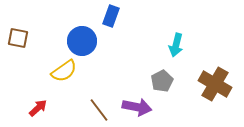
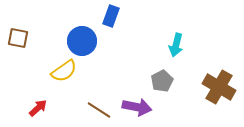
brown cross: moved 4 px right, 3 px down
brown line: rotated 20 degrees counterclockwise
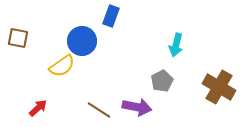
yellow semicircle: moved 2 px left, 5 px up
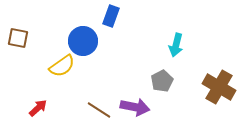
blue circle: moved 1 px right
purple arrow: moved 2 px left
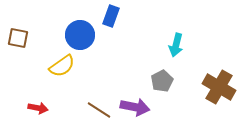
blue circle: moved 3 px left, 6 px up
red arrow: rotated 54 degrees clockwise
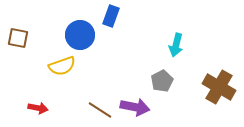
yellow semicircle: rotated 16 degrees clockwise
brown line: moved 1 px right
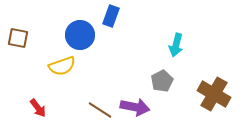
brown cross: moved 5 px left, 7 px down
red arrow: rotated 42 degrees clockwise
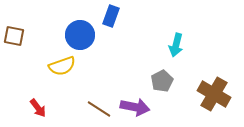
brown square: moved 4 px left, 2 px up
brown line: moved 1 px left, 1 px up
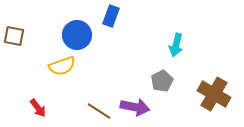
blue circle: moved 3 px left
brown line: moved 2 px down
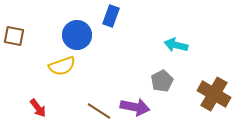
cyan arrow: rotated 90 degrees clockwise
